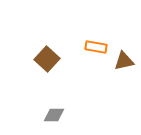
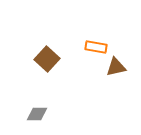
brown triangle: moved 8 px left, 6 px down
gray diamond: moved 17 px left, 1 px up
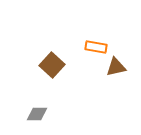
brown square: moved 5 px right, 6 px down
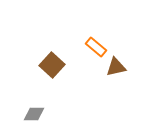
orange rectangle: rotated 30 degrees clockwise
gray diamond: moved 3 px left
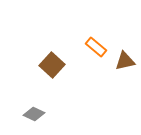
brown triangle: moved 9 px right, 6 px up
gray diamond: rotated 25 degrees clockwise
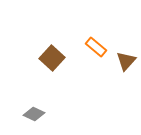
brown triangle: moved 1 px right; rotated 35 degrees counterclockwise
brown square: moved 7 px up
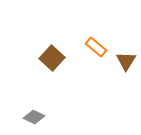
brown triangle: rotated 10 degrees counterclockwise
gray diamond: moved 3 px down
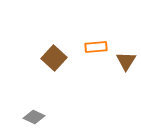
orange rectangle: rotated 45 degrees counterclockwise
brown square: moved 2 px right
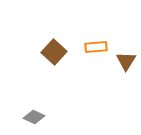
brown square: moved 6 px up
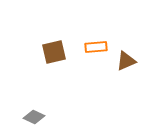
brown square: rotated 35 degrees clockwise
brown triangle: rotated 35 degrees clockwise
